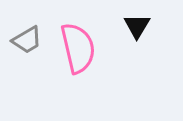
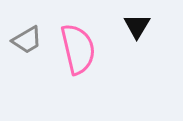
pink semicircle: moved 1 px down
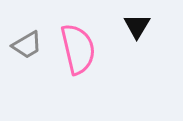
gray trapezoid: moved 5 px down
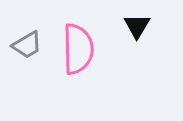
pink semicircle: rotated 12 degrees clockwise
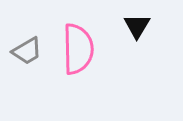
gray trapezoid: moved 6 px down
